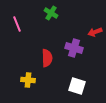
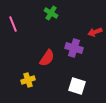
pink line: moved 4 px left
red semicircle: rotated 36 degrees clockwise
yellow cross: rotated 24 degrees counterclockwise
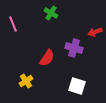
yellow cross: moved 2 px left, 1 px down; rotated 16 degrees counterclockwise
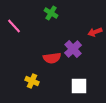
pink line: moved 1 px right, 2 px down; rotated 21 degrees counterclockwise
purple cross: moved 1 px left, 1 px down; rotated 30 degrees clockwise
red semicircle: moved 5 px right; rotated 48 degrees clockwise
yellow cross: moved 6 px right; rotated 32 degrees counterclockwise
white square: moved 2 px right; rotated 18 degrees counterclockwise
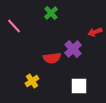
green cross: rotated 16 degrees clockwise
yellow cross: rotated 32 degrees clockwise
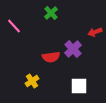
red semicircle: moved 1 px left, 1 px up
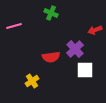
green cross: rotated 24 degrees counterclockwise
pink line: rotated 63 degrees counterclockwise
red arrow: moved 2 px up
purple cross: moved 2 px right
white square: moved 6 px right, 16 px up
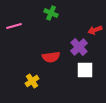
purple cross: moved 4 px right, 2 px up
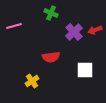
purple cross: moved 5 px left, 15 px up
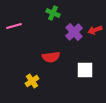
green cross: moved 2 px right
